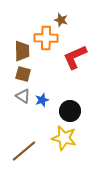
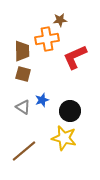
brown star: moved 1 px left; rotated 24 degrees counterclockwise
orange cross: moved 1 px right, 1 px down; rotated 10 degrees counterclockwise
gray triangle: moved 11 px down
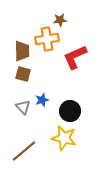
gray triangle: rotated 14 degrees clockwise
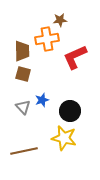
brown line: rotated 28 degrees clockwise
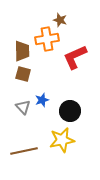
brown star: rotated 24 degrees clockwise
yellow star: moved 2 px left, 2 px down; rotated 25 degrees counterclockwise
